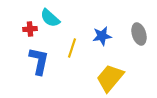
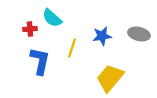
cyan semicircle: moved 2 px right
gray ellipse: rotated 60 degrees counterclockwise
blue L-shape: moved 1 px right
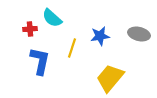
blue star: moved 2 px left
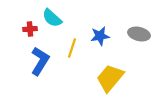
blue L-shape: rotated 20 degrees clockwise
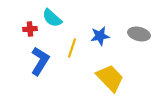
yellow trapezoid: rotated 96 degrees clockwise
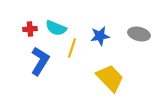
cyan semicircle: moved 4 px right, 10 px down; rotated 20 degrees counterclockwise
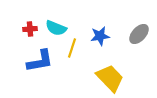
gray ellipse: rotated 60 degrees counterclockwise
blue L-shape: rotated 48 degrees clockwise
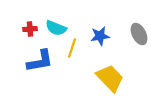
gray ellipse: rotated 70 degrees counterclockwise
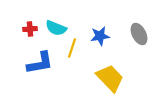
blue L-shape: moved 2 px down
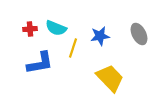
yellow line: moved 1 px right
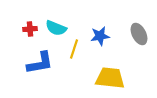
yellow line: moved 1 px right, 1 px down
yellow trapezoid: rotated 40 degrees counterclockwise
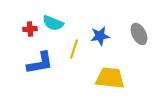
cyan semicircle: moved 3 px left, 5 px up
